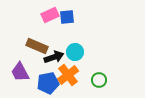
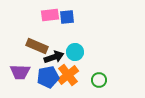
pink rectangle: rotated 18 degrees clockwise
purple trapezoid: rotated 60 degrees counterclockwise
blue pentagon: moved 6 px up
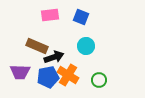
blue square: moved 14 px right; rotated 28 degrees clockwise
cyan circle: moved 11 px right, 6 px up
orange cross: rotated 20 degrees counterclockwise
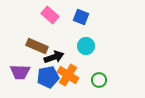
pink rectangle: rotated 48 degrees clockwise
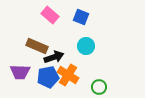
green circle: moved 7 px down
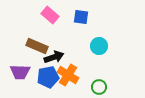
blue square: rotated 14 degrees counterclockwise
cyan circle: moved 13 px right
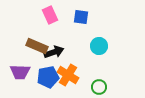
pink rectangle: rotated 24 degrees clockwise
black arrow: moved 5 px up
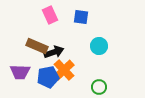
orange cross: moved 4 px left, 5 px up; rotated 15 degrees clockwise
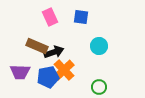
pink rectangle: moved 2 px down
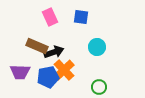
cyan circle: moved 2 px left, 1 px down
